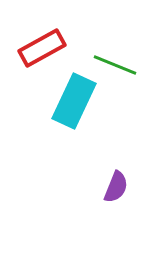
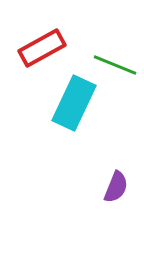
cyan rectangle: moved 2 px down
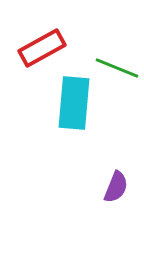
green line: moved 2 px right, 3 px down
cyan rectangle: rotated 20 degrees counterclockwise
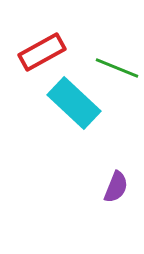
red rectangle: moved 4 px down
cyan rectangle: rotated 52 degrees counterclockwise
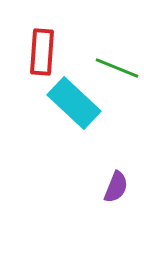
red rectangle: rotated 57 degrees counterclockwise
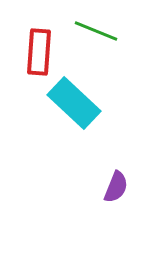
red rectangle: moved 3 px left
green line: moved 21 px left, 37 px up
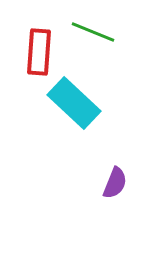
green line: moved 3 px left, 1 px down
purple semicircle: moved 1 px left, 4 px up
